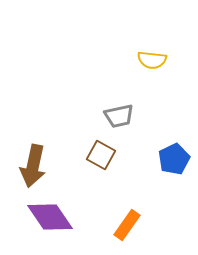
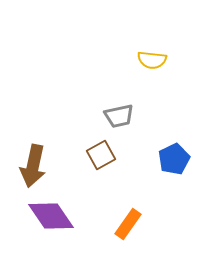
brown square: rotated 32 degrees clockwise
purple diamond: moved 1 px right, 1 px up
orange rectangle: moved 1 px right, 1 px up
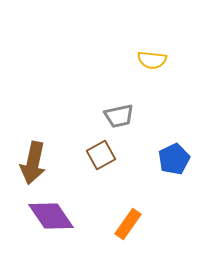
brown arrow: moved 3 px up
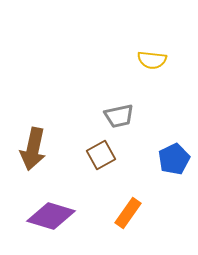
brown arrow: moved 14 px up
purple diamond: rotated 39 degrees counterclockwise
orange rectangle: moved 11 px up
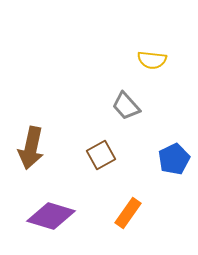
gray trapezoid: moved 7 px right, 10 px up; rotated 60 degrees clockwise
brown arrow: moved 2 px left, 1 px up
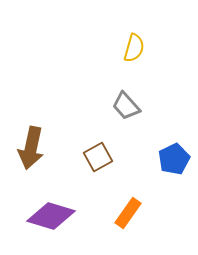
yellow semicircle: moved 18 px left, 12 px up; rotated 80 degrees counterclockwise
brown square: moved 3 px left, 2 px down
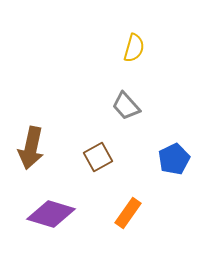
purple diamond: moved 2 px up
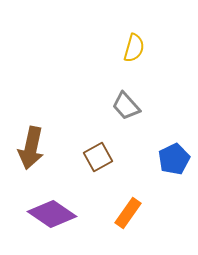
purple diamond: moved 1 px right; rotated 18 degrees clockwise
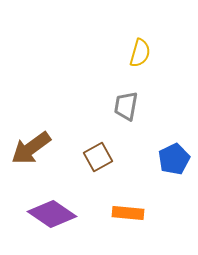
yellow semicircle: moved 6 px right, 5 px down
gray trapezoid: rotated 52 degrees clockwise
brown arrow: rotated 42 degrees clockwise
orange rectangle: rotated 60 degrees clockwise
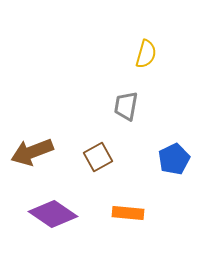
yellow semicircle: moved 6 px right, 1 px down
brown arrow: moved 1 px right, 4 px down; rotated 15 degrees clockwise
purple diamond: moved 1 px right
